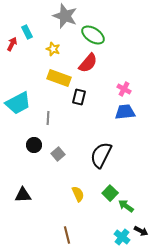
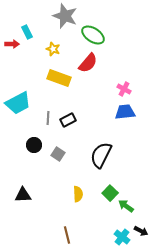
red arrow: rotated 64 degrees clockwise
black rectangle: moved 11 px left, 23 px down; rotated 49 degrees clockwise
gray square: rotated 16 degrees counterclockwise
yellow semicircle: rotated 21 degrees clockwise
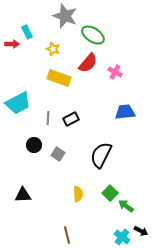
pink cross: moved 9 px left, 17 px up
black rectangle: moved 3 px right, 1 px up
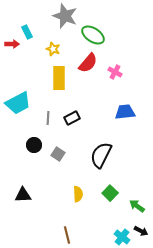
yellow rectangle: rotated 70 degrees clockwise
black rectangle: moved 1 px right, 1 px up
green arrow: moved 11 px right
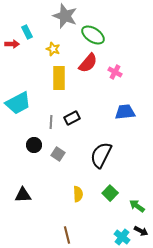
gray line: moved 3 px right, 4 px down
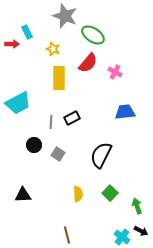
green arrow: rotated 35 degrees clockwise
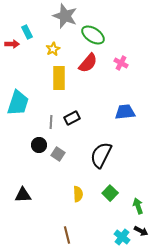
yellow star: rotated 24 degrees clockwise
pink cross: moved 6 px right, 9 px up
cyan trapezoid: rotated 44 degrees counterclockwise
black circle: moved 5 px right
green arrow: moved 1 px right
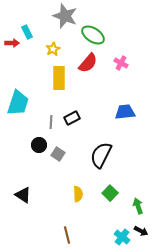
red arrow: moved 1 px up
black triangle: rotated 36 degrees clockwise
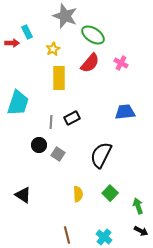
red semicircle: moved 2 px right
cyan cross: moved 18 px left
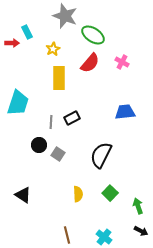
pink cross: moved 1 px right, 1 px up
